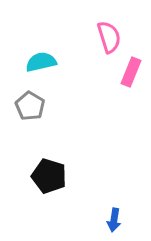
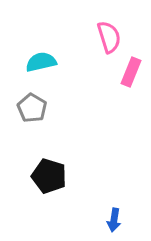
gray pentagon: moved 2 px right, 2 px down
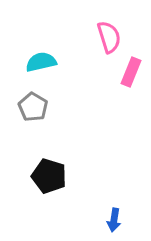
gray pentagon: moved 1 px right, 1 px up
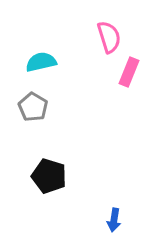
pink rectangle: moved 2 px left
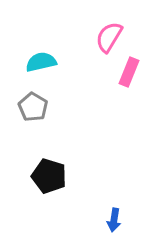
pink semicircle: rotated 132 degrees counterclockwise
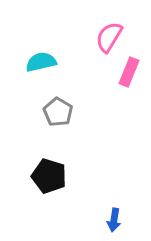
gray pentagon: moved 25 px right, 5 px down
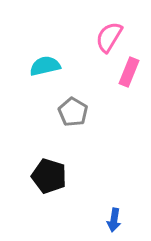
cyan semicircle: moved 4 px right, 4 px down
gray pentagon: moved 15 px right
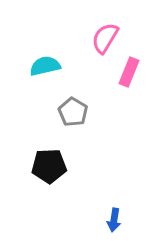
pink semicircle: moved 4 px left, 1 px down
black pentagon: moved 10 px up; rotated 20 degrees counterclockwise
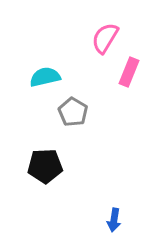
cyan semicircle: moved 11 px down
black pentagon: moved 4 px left
